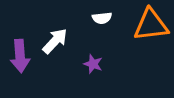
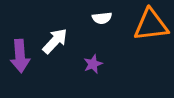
purple star: rotated 30 degrees clockwise
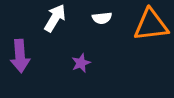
white arrow: moved 23 px up; rotated 12 degrees counterclockwise
purple star: moved 12 px left, 1 px up
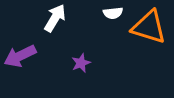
white semicircle: moved 11 px right, 5 px up
orange triangle: moved 2 px left, 2 px down; rotated 24 degrees clockwise
purple arrow: rotated 68 degrees clockwise
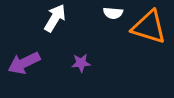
white semicircle: rotated 12 degrees clockwise
purple arrow: moved 4 px right, 7 px down
purple star: rotated 18 degrees clockwise
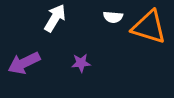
white semicircle: moved 4 px down
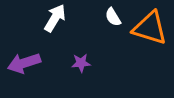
white semicircle: rotated 54 degrees clockwise
orange triangle: moved 1 px right, 1 px down
purple arrow: rotated 8 degrees clockwise
